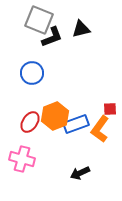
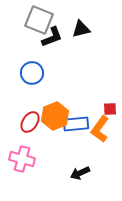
blue rectangle: rotated 15 degrees clockwise
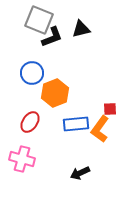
orange hexagon: moved 23 px up
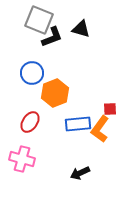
black triangle: rotated 30 degrees clockwise
blue rectangle: moved 2 px right
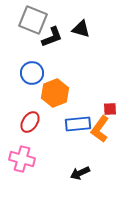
gray square: moved 6 px left
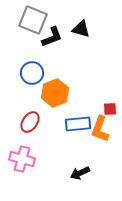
orange L-shape: rotated 16 degrees counterclockwise
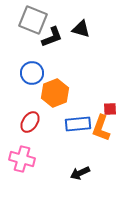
orange L-shape: moved 1 px right, 1 px up
